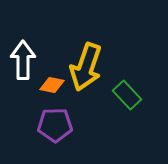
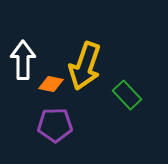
yellow arrow: moved 1 px left, 1 px up
orange diamond: moved 1 px left, 1 px up
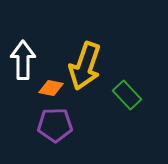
orange diamond: moved 4 px down
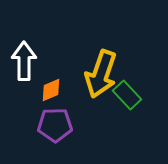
white arrow: moved 1 px right, 1 px down
yellow arrow: moved 16 px right, 8 px down
orange diamond: moved 2 px down; rotated 35 degrees counterclockwise
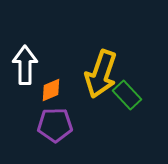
white arrow: moved 1 px right, 4 px down
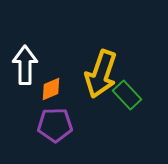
orange diamond: moved 1 px up
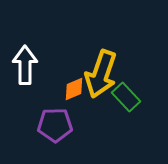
orange diamond: moved 23 px right
green rectangle: moved 1 px left, 2 px down
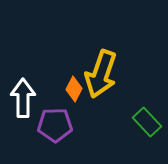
white arrow: moved 2 px left, 33 px down
orange diamond: rotated 40 degrees counterclockwise
green rectangle: moved 21 px right, 25 px down
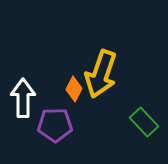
green rectangle: moved 3 px left
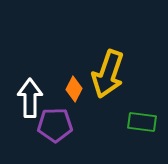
yellow arrow: moved 7 px right
white arrow: moved 7 px right
green rectangle: moved 2 px left; rotated 40 degrees counterclockwise
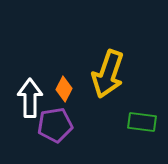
orange diamond: moved 10 px left
purple pentagon: rotated 8 degrees counterclockwise
